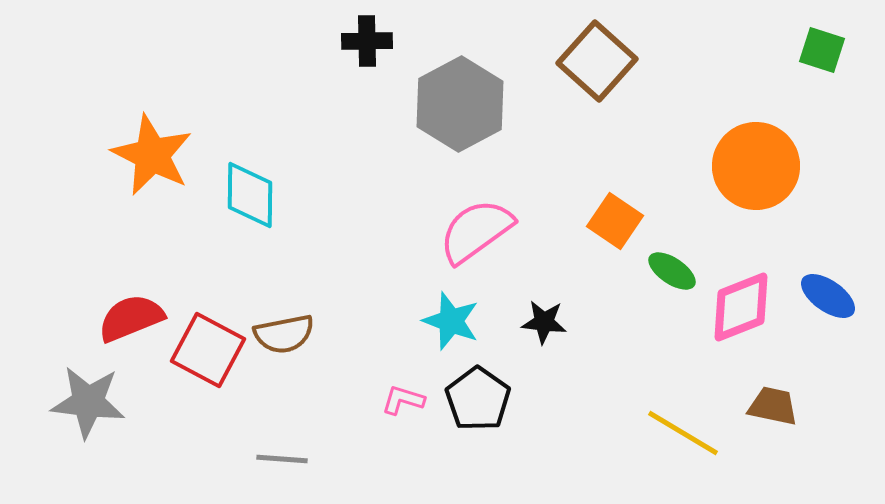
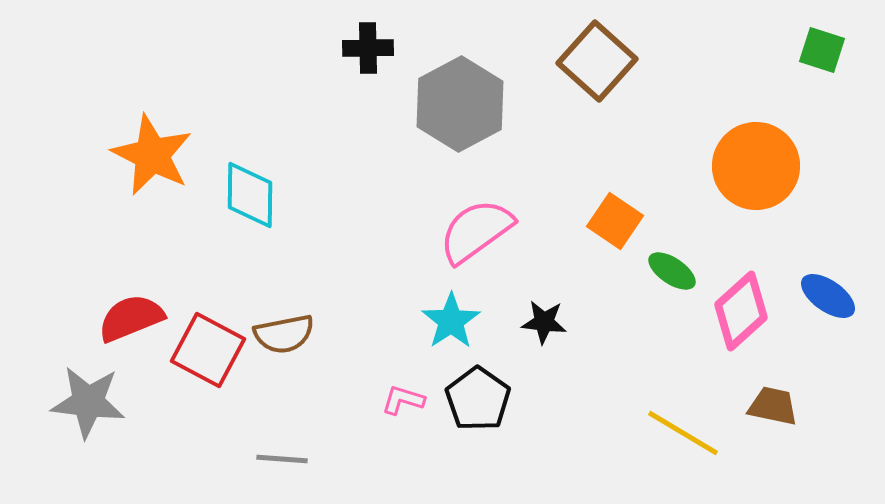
black cross: moved 1 px right, 7 px down
pink diamond: moved 4 px down; rotated 20 degrees counterclockwise
cyan star: rotated 18 degrees clockwise
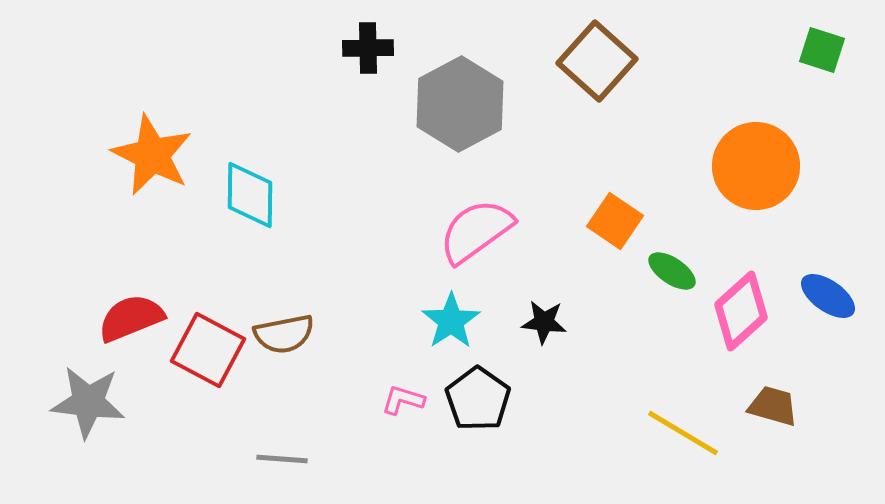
brown trapezoid: rotated 4 degrees clockwise
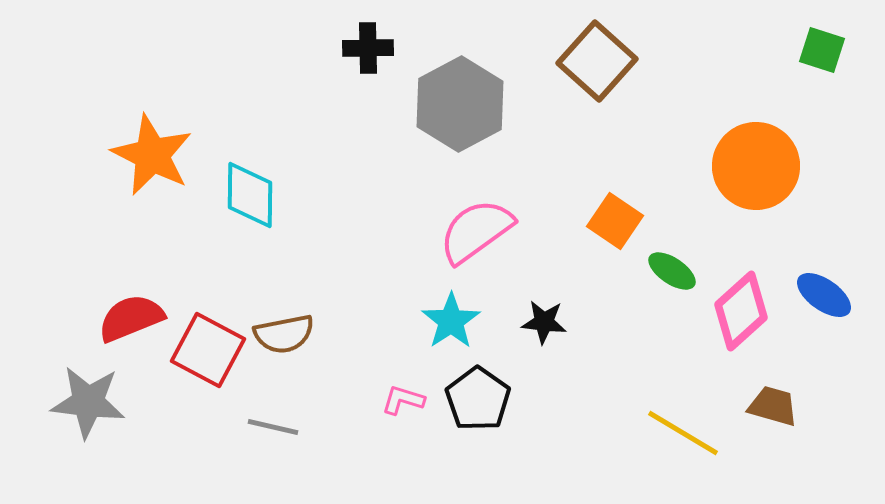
blue ellipse: moved 4 px left, 1 px up
gray line: moved 9 px left, 32 px up; rotated 9 degrees clockwise
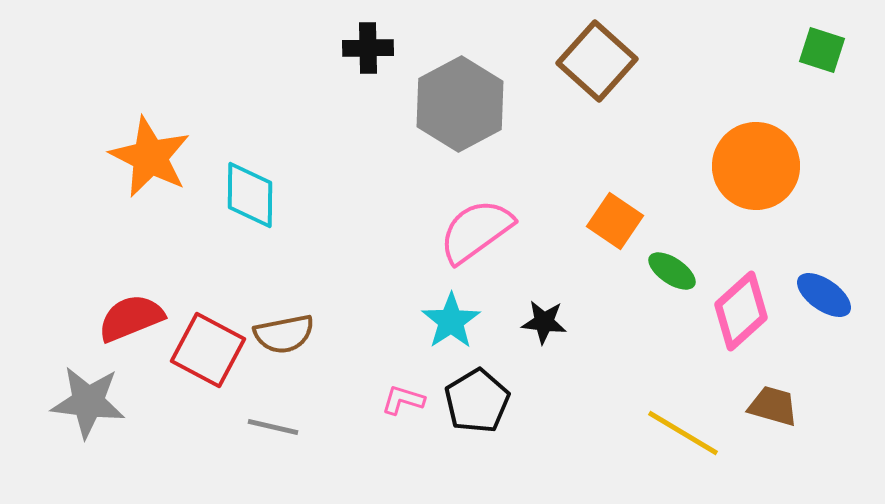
orange star: moved 2 px left, 2 px down
black pentagon: moved 1 px left, 2 px down; rotated 6 degrees clockwise
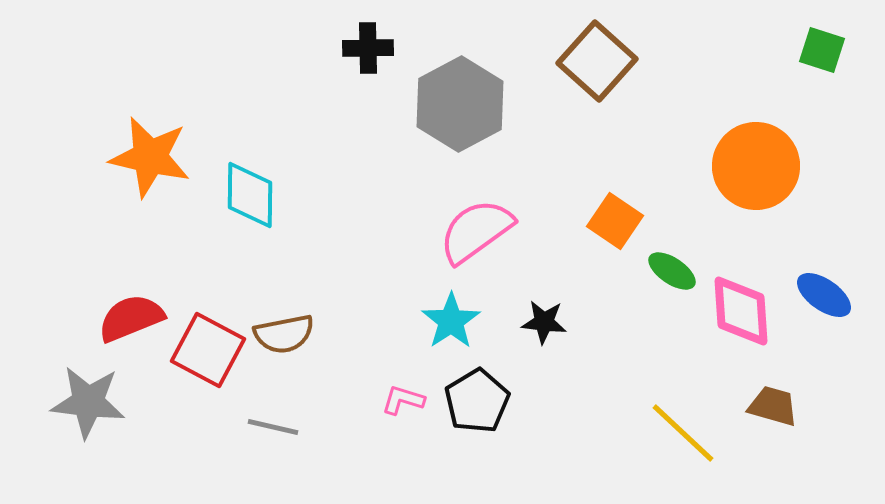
orange star: rotated 14 degrees counterclockwise
pink diamond: rotated 52 degrees counterclockwise
yellow line: rotated 12 degrees clockwise
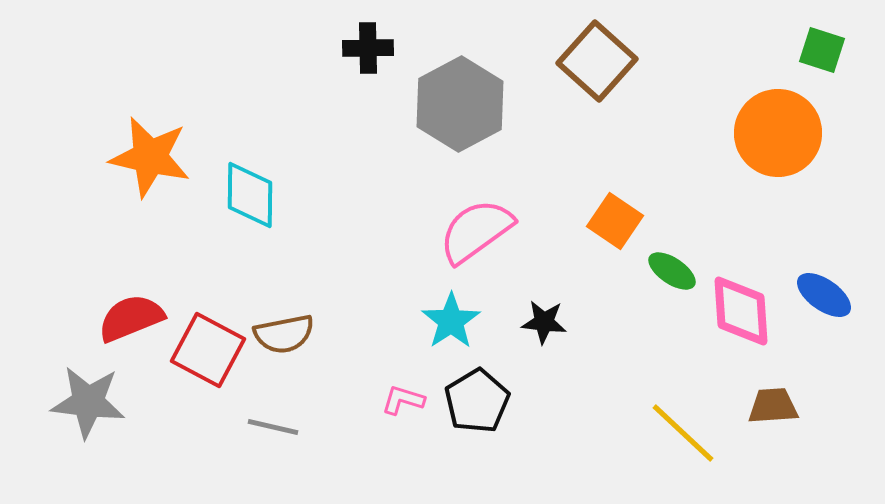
orange circle: moved 22 px right, 33 px up
brown trapezoid: rotated 20 degrees counterclockwise
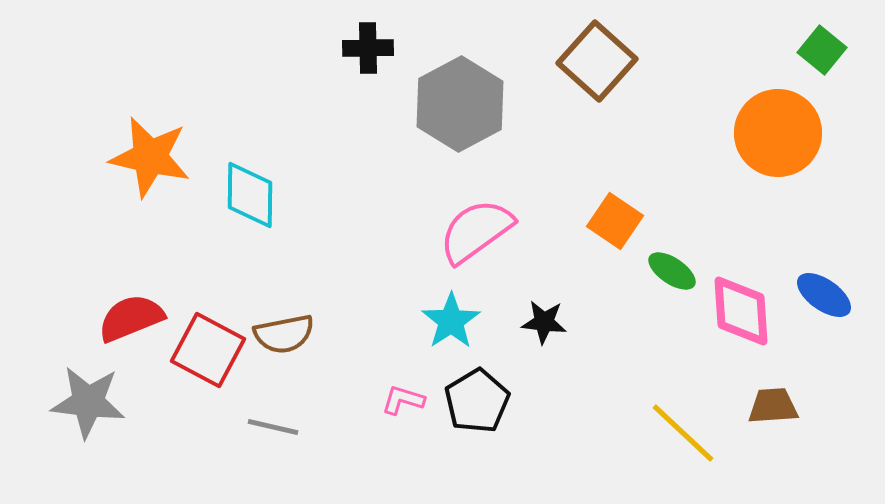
green square: rotated 21 degrees clockwise
